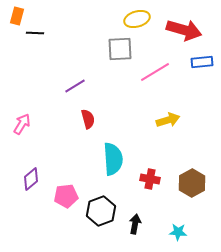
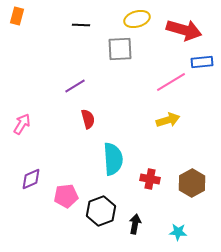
black line: moved 46 px right, 8 px up
pink line: moved 16 px right, 10 px down
purple diamond: rotated 15 degrees clockwise
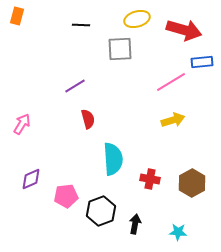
yellow arrow: moved 5 px right
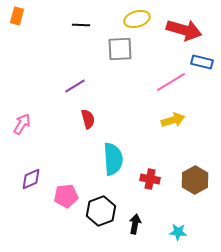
blue rectangle: rotated 20 degrees clockwise
brown hexagon: moved 3 px right, 3 px up
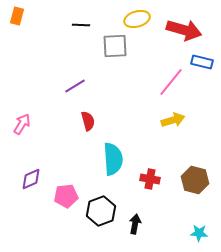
gray square: moved 5 px left, 3 px up
pink line: rotated 20 degrees counterclockwise
red semicircle: moved 2 px down
brown hexagon: rotated 16 degrees counterclockwise
cyan star: moved 21 px right, 1 px down
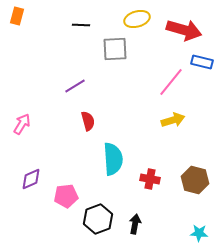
gray square: moved 3 px down
black hexagon: moved 3 px left, 8 px down
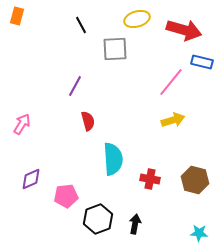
black line: rotated 60 degrees clockwise
purple line: rotated 30 degrees counterclockwise
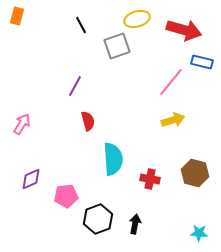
gray square: moved 2 px right, 3 px up; rotated 16 degrees counterclockwise
brown hexagon: moved 7 px up
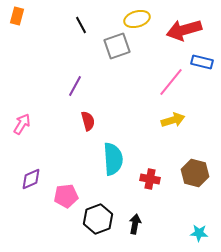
red arrow: rotated 148 degrees clockwise
